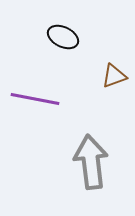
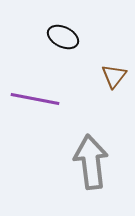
brown triangle: rotated 32 degrees counterclockwise
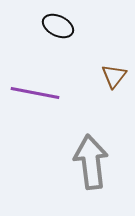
black ellipse: moved 5 px left, 11 px up
purple line: moved 6 px up
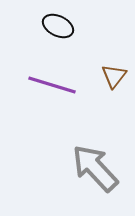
purple line: moved 17 px right, 8 px up; rotated 6 degrees clockwise
gray arrow: moved 4 px right, 6 px down; rotated 36 degrees counterclockwise
